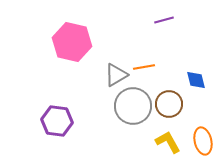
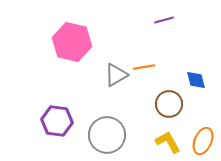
gray circle: moved 26 px left, 29 px down
orange ellipse: rotated 36 degrees clockwise
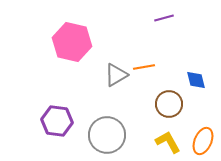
purple line: moved 2 px up
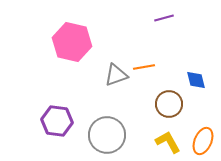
gray triangle: rotated 10 degrees clockwise
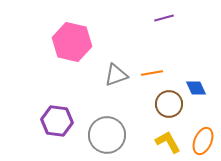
orange line: moved 8 px right, 6 px down
blue diamond: moved 8 px down; rotated 10 degrees counterclockwise
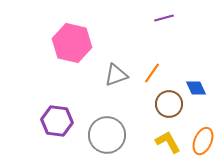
pink hexagon: moved 1 px down
orange line: rotated 45 degrees counterclockwise
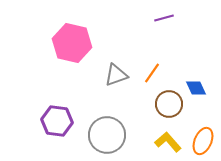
yellow L-shape: rotated 12 degrees counterclockwise
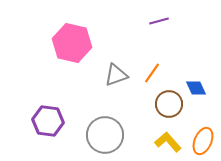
purple line: moved 5 px left, 3 px down
purple hexagon: moved 9 px left
gray circle: moved 2 px left
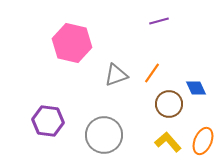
gray circle: moved 1 px left
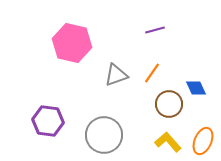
purple line: moved 4 px left, 9 px down
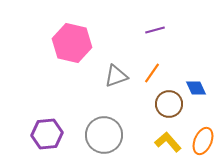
gray triangle: moved 1 px down
purple hexagon: moved 1 px left, 13 px down; rotated 12 degrees counterclockwise
